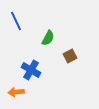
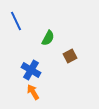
orange arrow: moved 17 px right; rotated 63 degrees clockwise
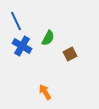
brown square: moved 2 px up
blue cross: moved 9 px left, 24 px up
orange arrow: moved 12 px right
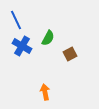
blue line: moved 1 px up
orange arrow: rotated 21 degrees clockwise
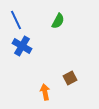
green semicircle: moved 10 px right, 17 px up
brown square: moved 24 px down
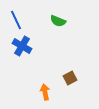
green semicircle: rotated 84 degrees clockwise
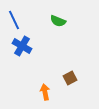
blue line: moved 2 px left
